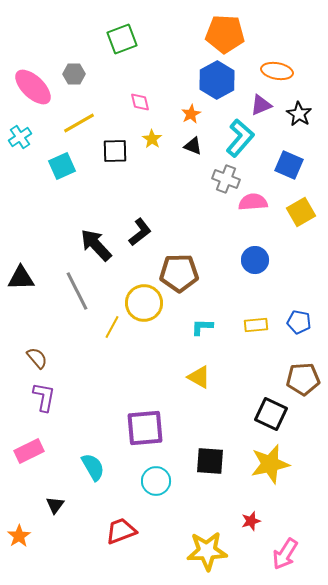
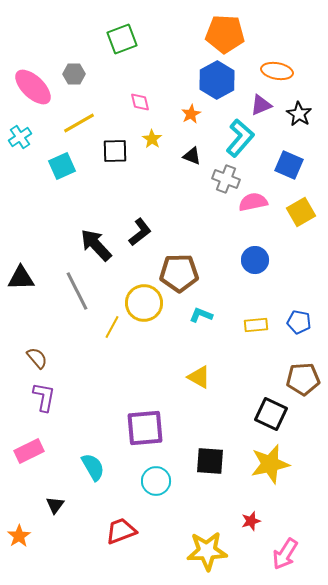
black triangle at (193, 146): moved 1 px left, 10 px down
pink semicircle at (253, 202): rotated 8 degrees counterclockwise
cyan L-shape at (202, 327): moved 1 px left, 12 px up; rotated 20 degrees clockwise
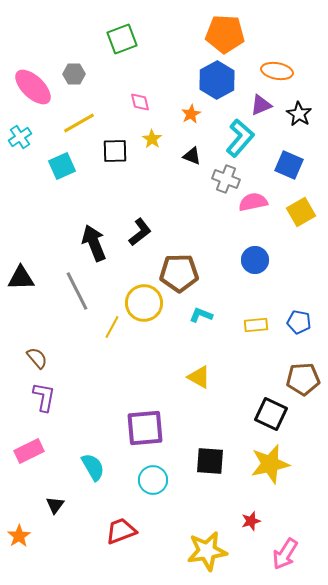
black arrow at (96, 245): moved 2 px left, 2 px up; rotated 21 degrees clockwise
cyan circle at (156, 481): moved 3 px left, 1 px up
yellow star at (207, 551): rotated 6 degrees counterclockwise
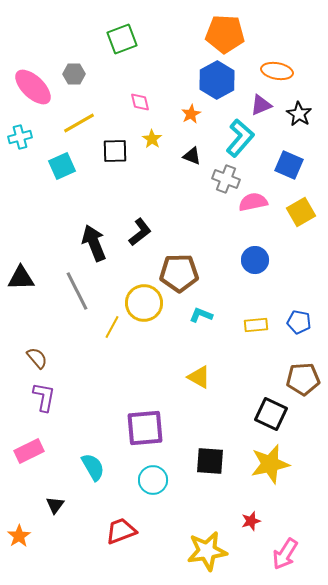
cyan cross at (20, 137): rotated 20 degrees clockwise
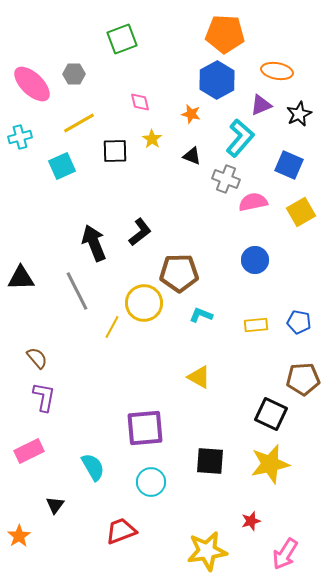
pink ellipse at (33, 87): moved 1 px left, 3 px up
orange star at (191, 114): rotated 30 degrees counterclockwise
black star at (299, 114): rotated 15 degrees clockwise
cyan circle at (153, 480): moved 2 px left, 2 px down
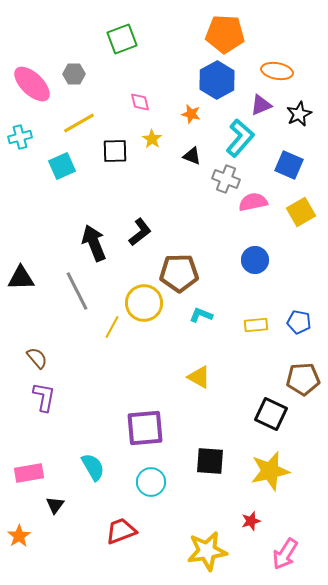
pink rectangle at (29, 451): moved 22 px down; rotated 16 degrees clockwise
yellow star at (270, 464): moved 7 px down
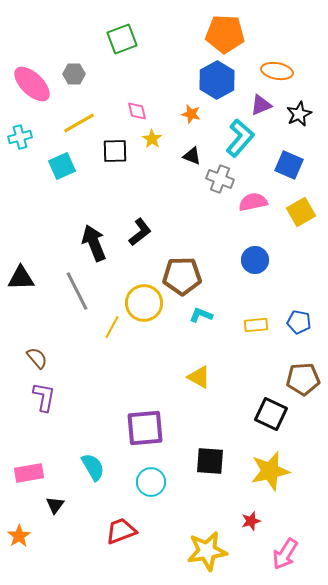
pink diamond at (140, 102): moved 3 px left, 9 px down
gray cross at (226, 179): moved 6 px left
brown pentagon at (179, 273): moved 3 px right, 3 px down
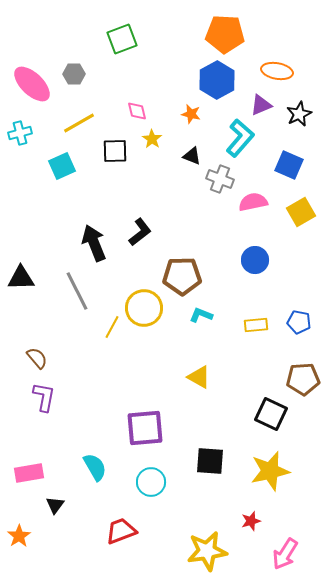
cyan cross at (20, 137): moved 4 px up
yellow circle at (144, 303): moved 5 px down
cyan semicircle at (93, 467): moved 2 px right
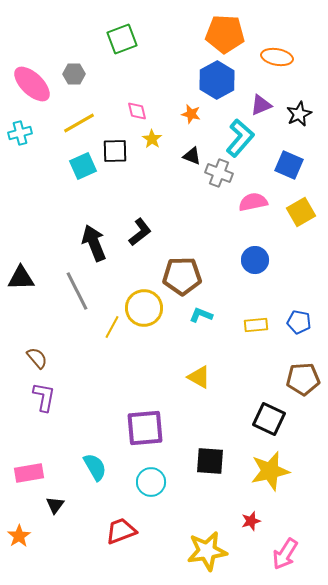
orange ellipse at (277, 71): moved 14 px up
cyan square at (62, 166): moved 21 px right
gray cross at (220, 179): moved 1 px left, 6 px up
black square at (271, 414): moved 2 px left, 5 px down
